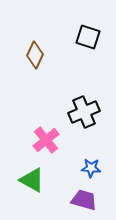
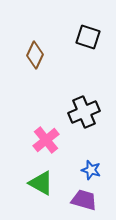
blue star: moved 2 px down; rotated 12 degrees clockwise
green triangle: moved 9 px right, 3 px down
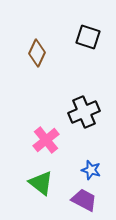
brown diamond: moved 2 px right, 2 px up
green triangle: rotated 8 degrees clockwise
purple trapezoid: rotated 12 degrees clockwise
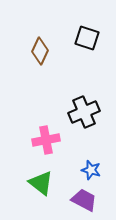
black square: moved 1 px left, 1 px down
brown diamond: moved 3 px right, 2 px up
pink cross: rotated 28 degrees clockwise
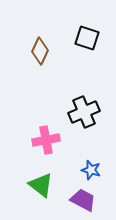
green triangle: moved 2 px down
purple trapezoid: moved 1 px left
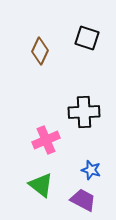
black cross: rotated 20 degrees clockwise
pink cross: rotated 12 degrees counterclockwise
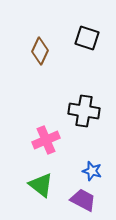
black cross: moved 1 px up; rotated 12 degrees clockwise
blue star: moved 1 px right, 1 px down
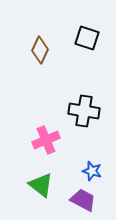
brown diamond: moved 1 px up
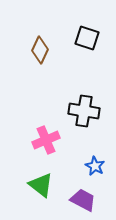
blue star: moved 3 px right, 5 px up; rotated 12 degrees clockwise
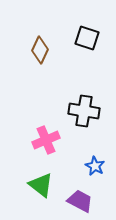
purple trapezoid: moved 3 px left, 1 px down
